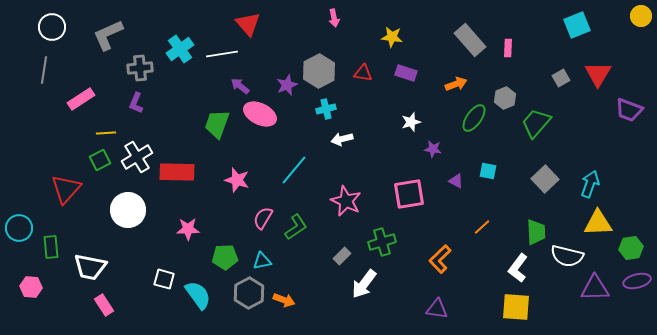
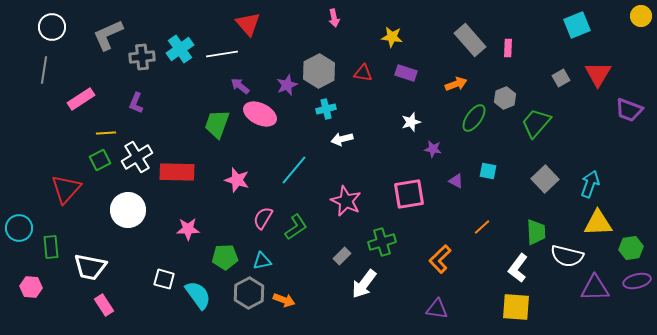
gray cross at (140, 68): moved 2 px right, 11 px up
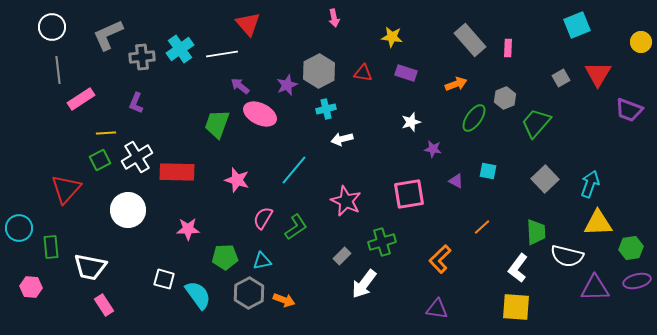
yellow circle at (641, 16): moved 26 px down
gray line at (44, 70): moved 14 px right; rotated 16 degrees counterclockwise
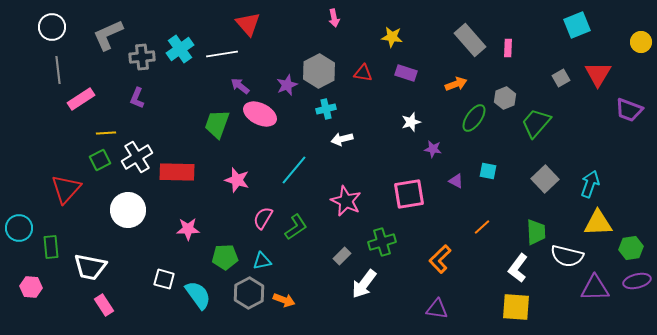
purple L-shape at (136, 103): moved 1 px right, 5 px up
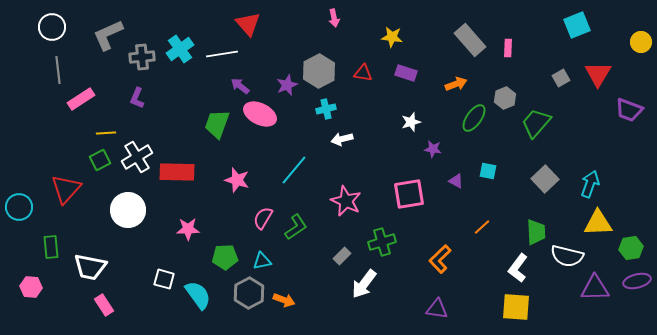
cyan circle at (19, 228): moved 21 px up
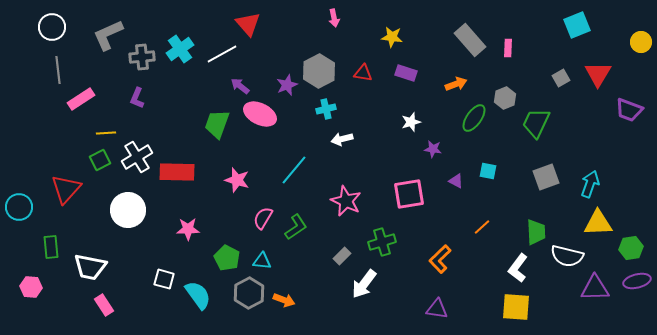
white line at (222, 54): rotated 20 degrees counterclockwise
green trapezoid at (536, 123): rotated 16 degrees counterclockwise
gray square at (545, 179): moved 1 px right, 2 px up; rotated 24 degrees clockwise
green pentagon at (225, 257): moved 2 px right, 1 px down; rotated 30 degrees clockwise
cyan triangle at (262, 261): rotated 18 degrees clockwise
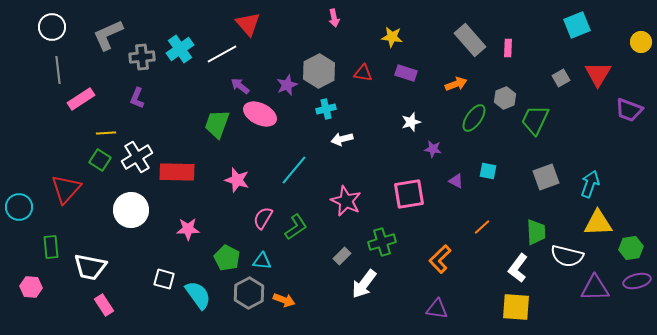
green trapezoid at (536, 123): moved 1 px left, 3 px up
green square at (100, 160): rotated 30 degrees counterclockwise
white circle at (128, 210): moved 3 px right
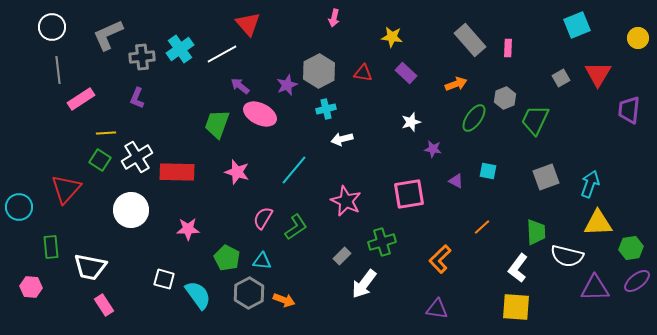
pink arrow at (334, 18): rotated 24 degrees clockwise
yellow circle at (641, 42): moved 3 px left, 4 px up
purple rectangle at (406, 73): rotated 25 degrees clockwise
purple trapezoid at (629, 110): rotated 76 degrees clockwise
pink star at (237, 180): moved 8 px up
purple ellipse at (637, 281): rotated 24 degrees counterclockwise
